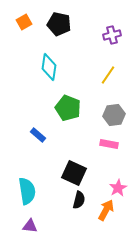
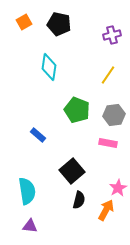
green pentagon: moved 9 px right, 2 px down
pink rectangle: moved 1 px left, 1 px up
black square: moved 2 px left, 2 px up; rotated 25 degrees clockwise
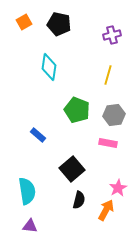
yellow line: rotated 18 degrees counterclockwise
black square: moved 2 px up
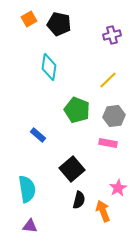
orange square: moved 5 px right, 3 px up
yellow line: moved 5 px down; rotated 30 degrees clockwise
gray hexagon: moved 1 px down
cyan semicircle: moved 2 px up
orange arrow: moved 3 px left, 1 px down; rotated 50 degrees counterclockwise
